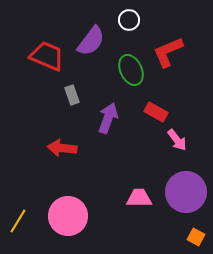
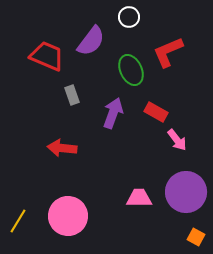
white circle: moved 3 px up
purple arrow: moved 5 px right, 5 px up
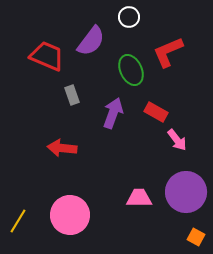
pink circle: moved 2 px right, 1 px up
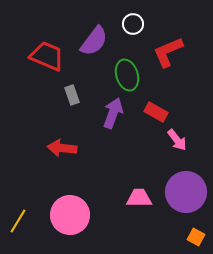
white circle: moved 4 px right, 7 px down
purple semicircle: moved 3 px right
green ellipse: moved 4 px left, 5 px down; rotated 8 degrees clockwise
